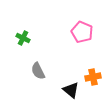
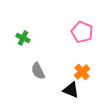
orange cross: moved 11 px left, 5 px up; rotated 28 degrees counterclockwise
black triangle: rotated 18 degrees counterclockwise
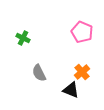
gray semicircle: moved 1 px right, 2 px down
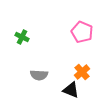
green cross: moved 1 px left, 1 px up
gray semicircle: moved 2 px down; rotated 60 degrees counterclockwise
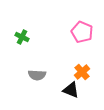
gray semicircle: moved 2 px left
